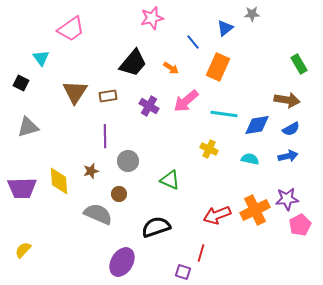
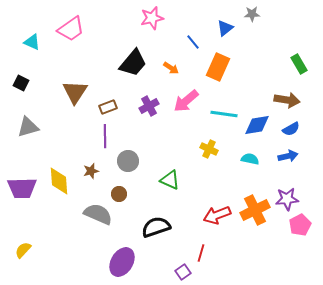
cyan triangle: moved 9 px left, 16 px up; rotated 30 degrees counterclockwise
brown rectangle: moved 11 px down; rotated 12 degrees counterclockwise
purple cross: rotated 30 degrees clockwise
purple square: rotated 35 degrees clockwise
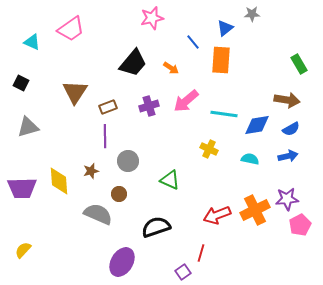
orange rectangle: moved 3 px right, 7 px up; rotated 20 degrees counterclockwise
purple cross: rotated 12 degrees clockwise
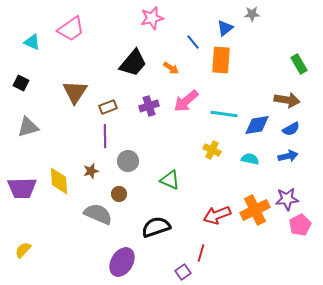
yellow cross: moved 3 px right, 1 px down
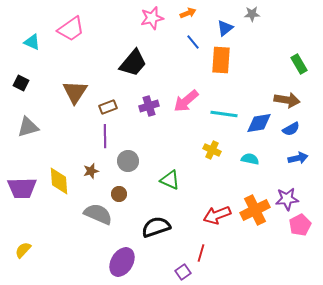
orange arrow: moved 17 px right, 55 px up; rotated 56 degrees counterclockwise
blue diamond: moved 2 px right, 2 px up
blue arrow: moved 10 px right, 2 px down
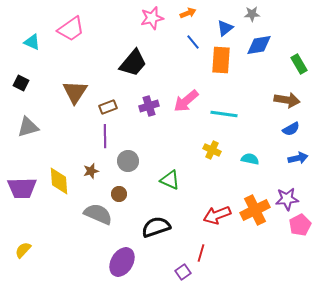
blue diamond: moved 78 px up
